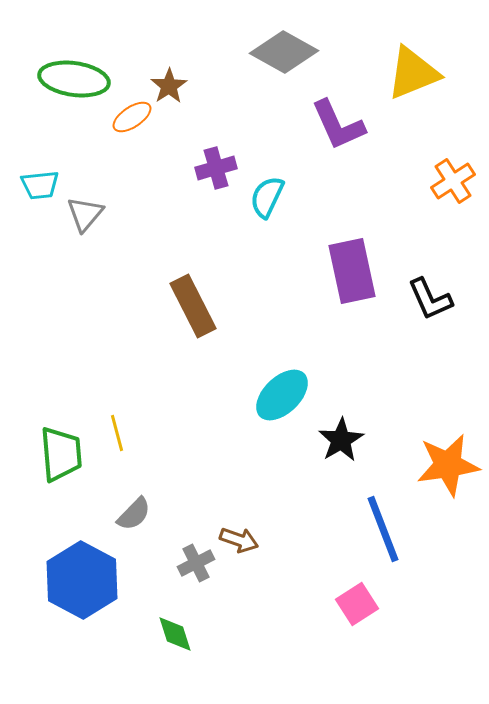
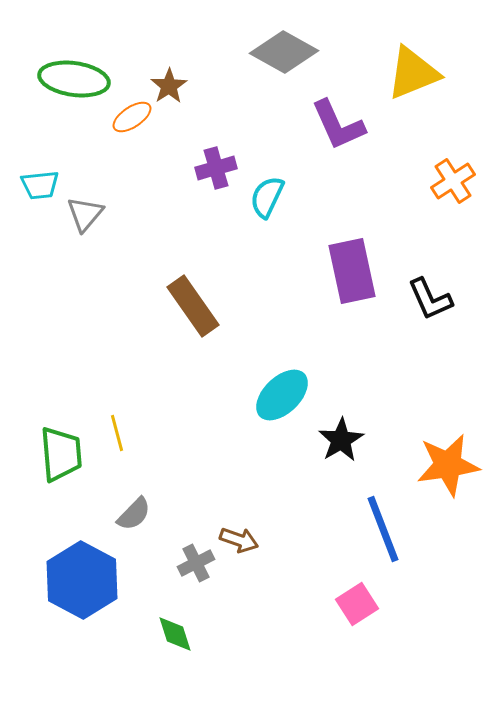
brown rectangle: rotated 8 degrees counterclockwise
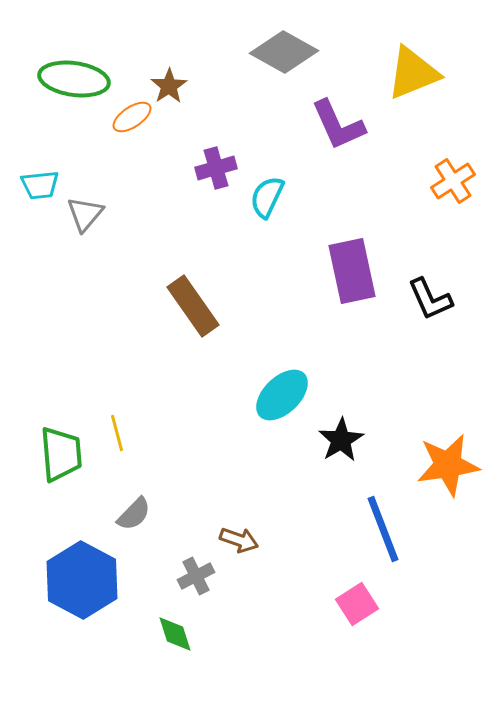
gray cross: moved 13 px down
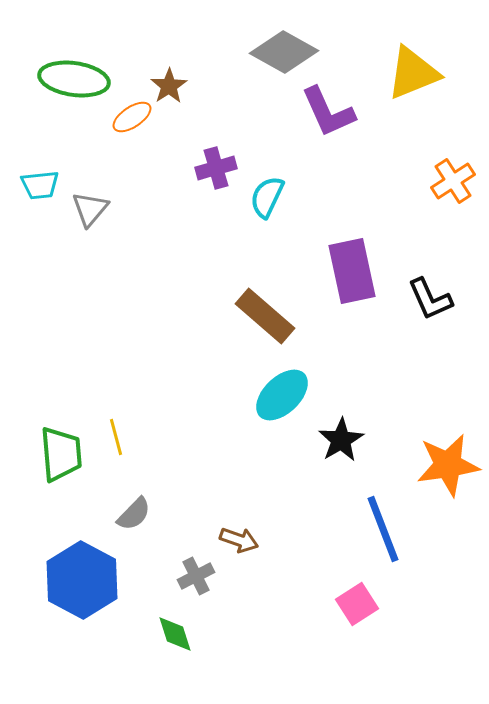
purple L-shape: moved 10 px left, 13 px up
gray triangle: moved 5 px right, 5 px up
brown rectangle: moved 72 px right, 10 px down; rotated 14 degrees counterclockwise
yellow line: moved 1 px left, 4 px down
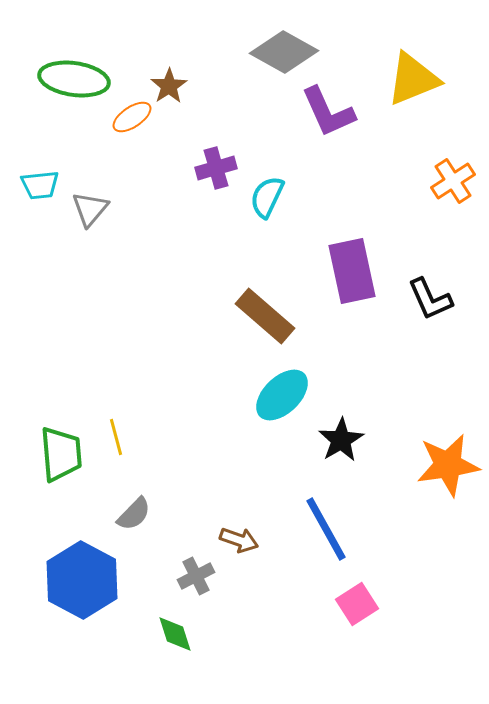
yellow triangle: moved 6 px down
blue line: moved 57 px left; rotated 8 degrees counterclockwise
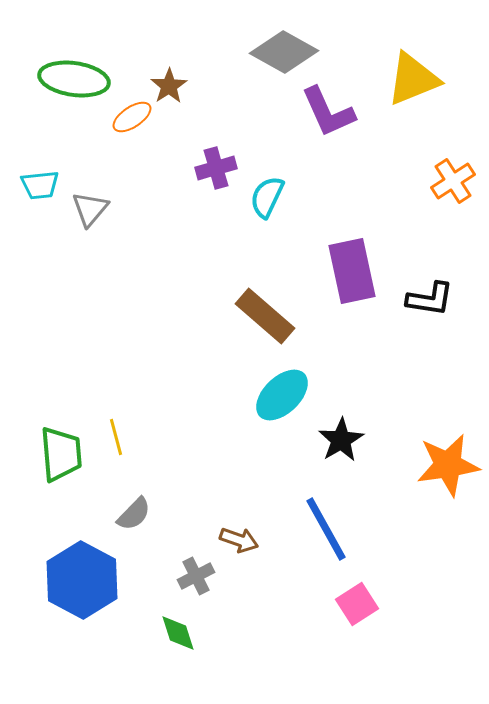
black L-shape: rotated 57 degrees counterclockwise
green diamond: moved 3 px right, 1 px up
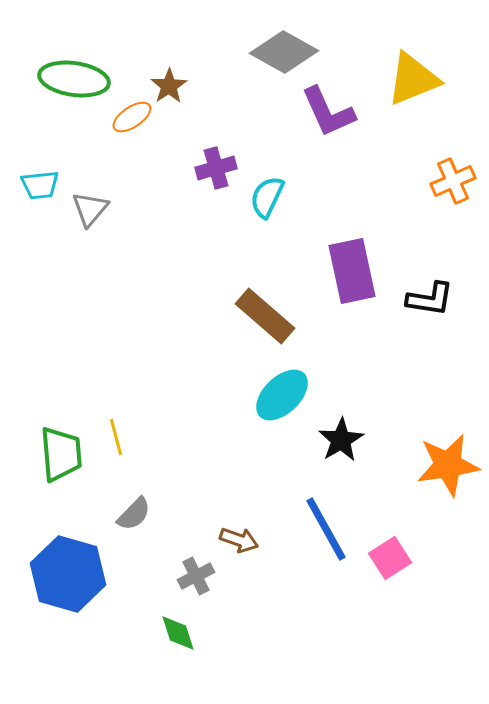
orange cross: rotated 9 degrees clockwise
blue hexagon: moved 14 px left, 6 px up; rotated 12 degrees counterclockwise
pink square: moved 33 px right, 46 px up
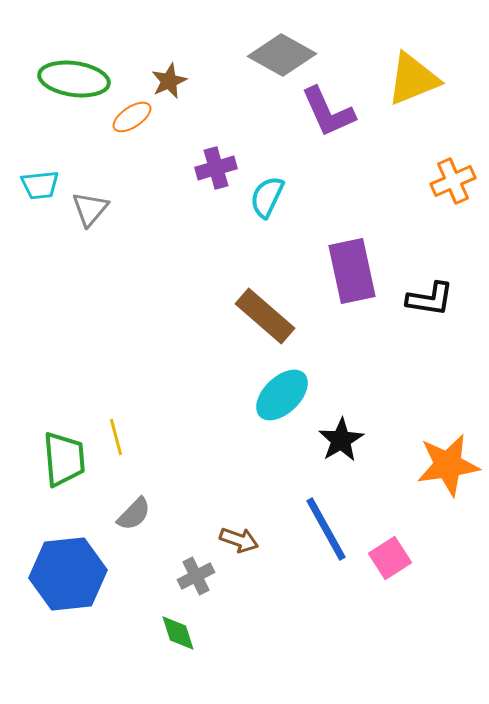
gray diamond: moved 2 px left, 3 px down
brown star: moved 5 px up; rotated 9 degrees clockwise
green trapezoid: moved 3 px right, 5 px down
blue hexagon: rotated 22 degrees counterclockwise
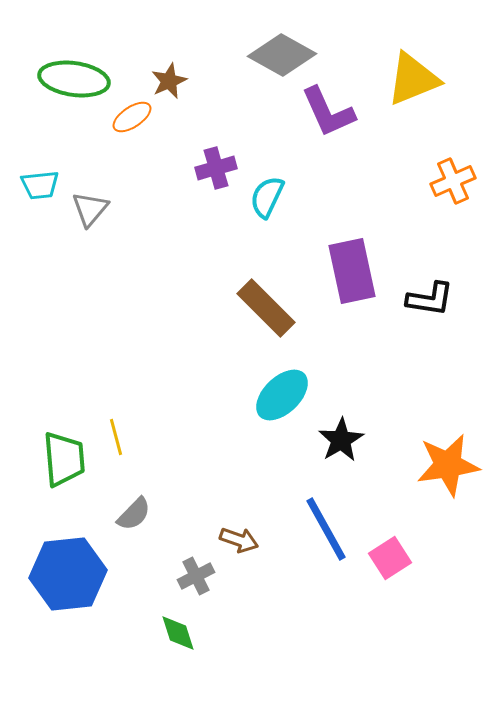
brown rectangle: moved 1 px right, 8 px up; rotated 4 degrees clockwise
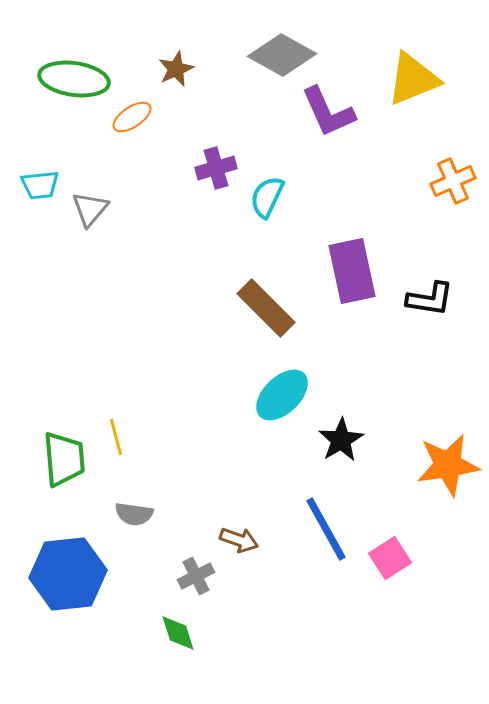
brown star: moved 7 px right, 12 px up
gray semicircle: rotated 54 degrees clockwise
